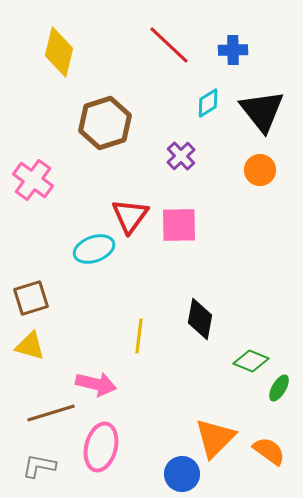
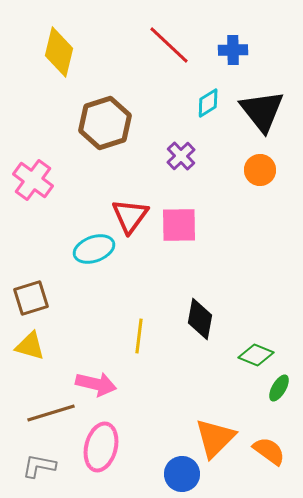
green diamond: moved 5 px right, 6 px up
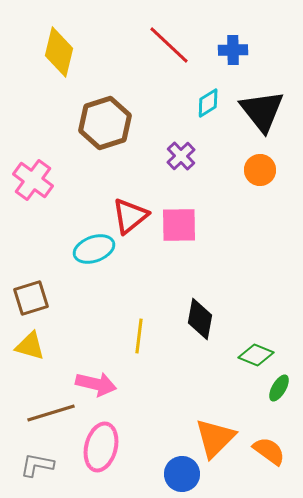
red triangle: rotated 15 degrees clockwise
gray L-shape: moved 2 px left, 1 px up
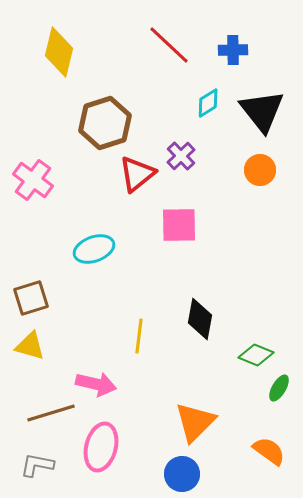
red triangle: moved 7 px right, 42 px up
orange triangle: moved 20 px left, 16 px up
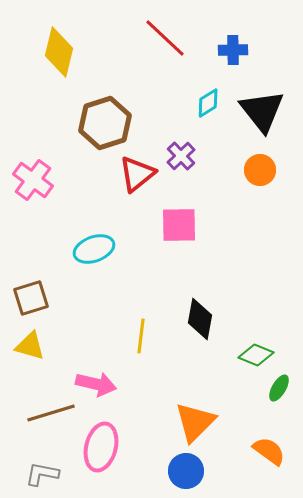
red line: moved 4 px left, 7 px up
yellow line: moved 2 px right
gray L-shape: moved 5 px right, 9 px down
blue circle: moved 4 px right, 3 px up
